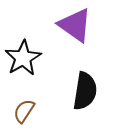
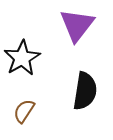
purple triangle: moved 2 px right; rotated 33 degrees clockwise
black star: moved 1 px left
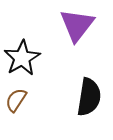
black semicircle: moved 4 px right, 6 px down
brown semicircle: moved 8 px left, 11 px up
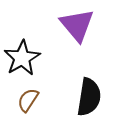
purple triangle: rotated 18 degrees counterclockwise
brown semicircle: moved 12 px right
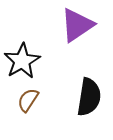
purple triangle: rotated 36 degrees clockwise
black star: moved 3 px down
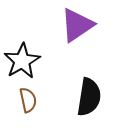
brown semicircle: rotated 135 degrees clockwise
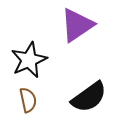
black star: moved 7 px right, 1 px up; rotated 6 degrees clockwise
black semicircle: rotated 45 degrees clockwise
